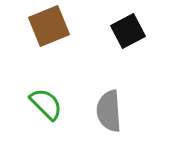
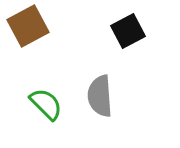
brown square: moved 21 px left; rotated 6 degrees counterclockwise
gray semicircle: moved 9 px left, 15 px up
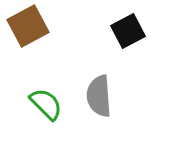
gray semicircle: moved 1 px left
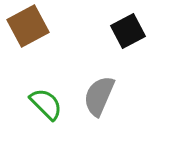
gray semicircle: rotated 27 degrees clockwise
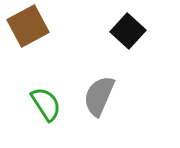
black square: rotated 20 degrees counterclockwise
green semicircle: rotated 12 degrees clockwise
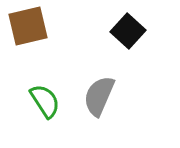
brown square: rotated 15 degrees clockwise
green semicircle: moved 1 px left, 3 px up
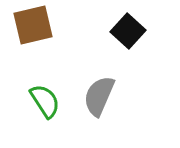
brown square: moved 5 px right, 1 px up
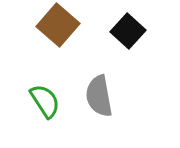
brown square: moved 25 px right; rotated 36 degrees counterclockwise
gray semicircle: rotated 33 degrees counterclockwise
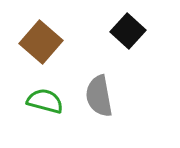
brown square: moved 17 px left, 17 px down
green semicircle: rotated 42 degrees counterclockwise
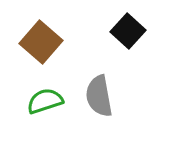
green semicircle: rotated 33 degrees counterclockwise
